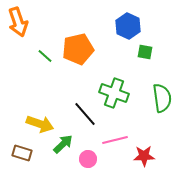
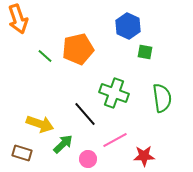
orange arrow: moved 3 px up
pink line: rotated 15 degrees counterclockwise
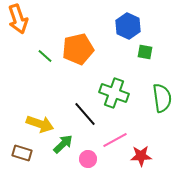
red star: moved 3 px left
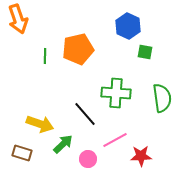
green line: rotated 49 degrees clockwise
green cross: moved 2 px right; rotated 16 degrees counterclockwise
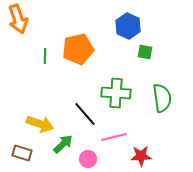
pink line: moved 1 px left, 3 px up; rotated 15 degrees clockwise
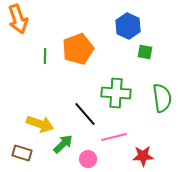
orange pentagon: rotated 8 degrees counterclockwise
red star: moved 2 px right
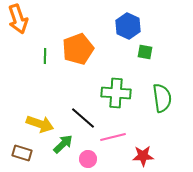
black line: moved 2 px left, 4 px down; rotated 8 degrees counterclockwise
pink line: moved 1 px left
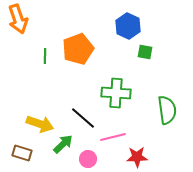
green semicircle: moved 5 px right, 12 px down
red star: moved 6 px left, 1 px down
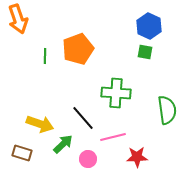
blue hexagon: moved 21 px right
black line: rotated 8 degrees clockwise
